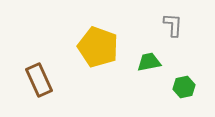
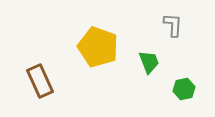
green trapezoid: rotated 80 degrees clockwise
brown rectangle: moved 1 px right, 1 px down
green hexagon: moved 2 px down
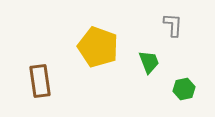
brown rectangle: rotated 16 degrees clockwise
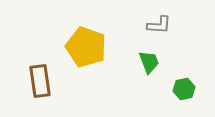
gray L-shape: moved 14 px left; rotated 90 degrees clockwise
yellow pentagon: moved 12 px left
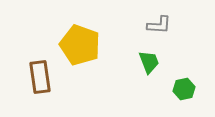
yellow pentagon: moved 6 px left, 2 px up
brown rectangle: moved 4 px up
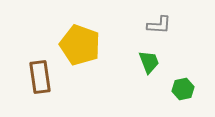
green hexagon: moved 1 px left
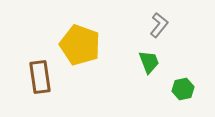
gray L-shape: rotated 55 degrees counterclockwise
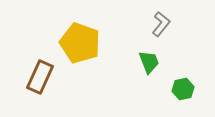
gray L-shape: moved 2 px right, 1 px up
yellow pentagon: moved 2 px up
brown rectangle: rotated 32 degrees clockwise
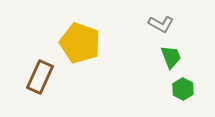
gray L-shape: rotated 80 degrees clockwise
green trapezoid: moved 22 px right, 5 px up
green hexagon: rotated 20 degrees counterclockwise
